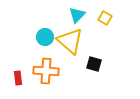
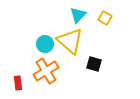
cyan triangle: moved 1 px right
cyan circle: moved 7 px down
orange cross: rotated 35 degrees counterclockwise
red rectangle: moved 5 px down
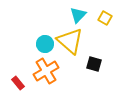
red rectangle: rotated 32 degrees counterclockwise
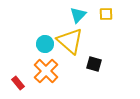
yellow square: moved 1 px right, 4 px up; rotated 32 degrees counterclockwise
orange cross: rotated 15 degrees counterclockwise
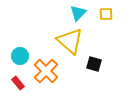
cyan triangle: moved 2 px up
cyan circle: moved 25 px left, 12 px down
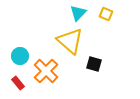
yellow square: rotated 24 degrees clockwise
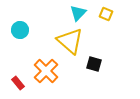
cyan circle: moved 26 px up
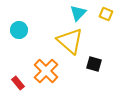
cyan circle: moved 1 px left
